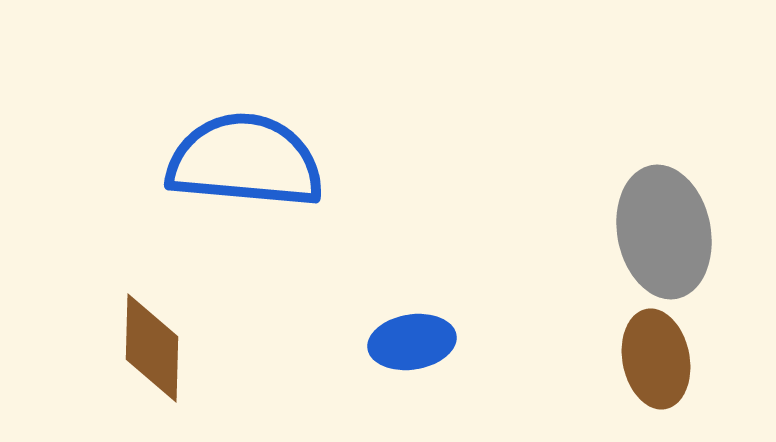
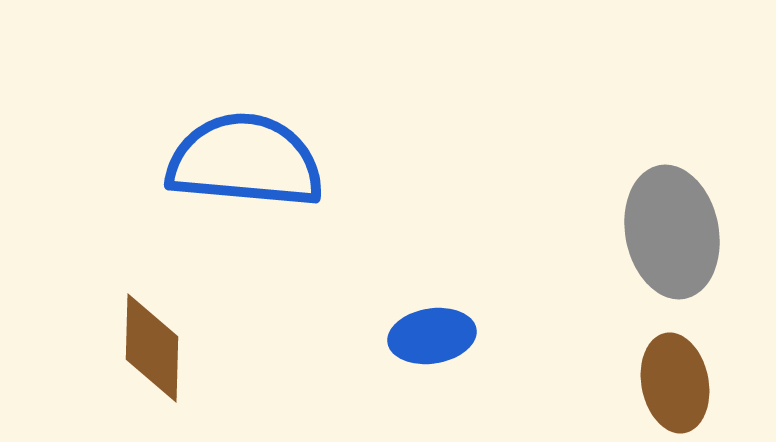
gray ellipse: moved 8 px right
blue ellipse: moved 20 px right, 6 px up
brown ellipse: moved 19 px right, 24 px down
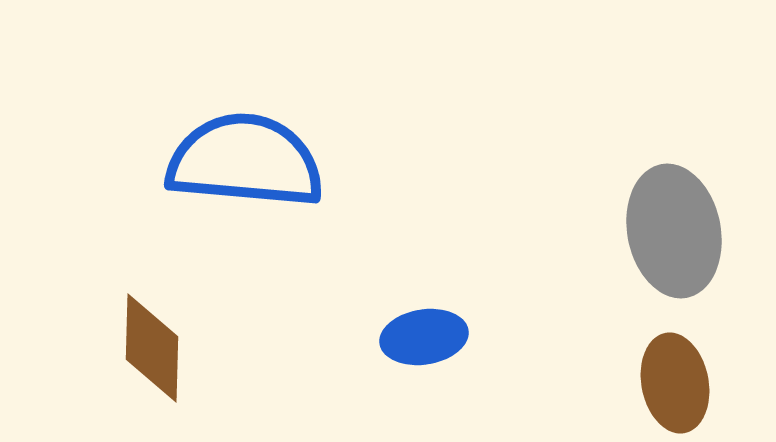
gray ellipse: moved 2 px right, 1 px up
blue ellipse: moved 8 px left, 1 px down
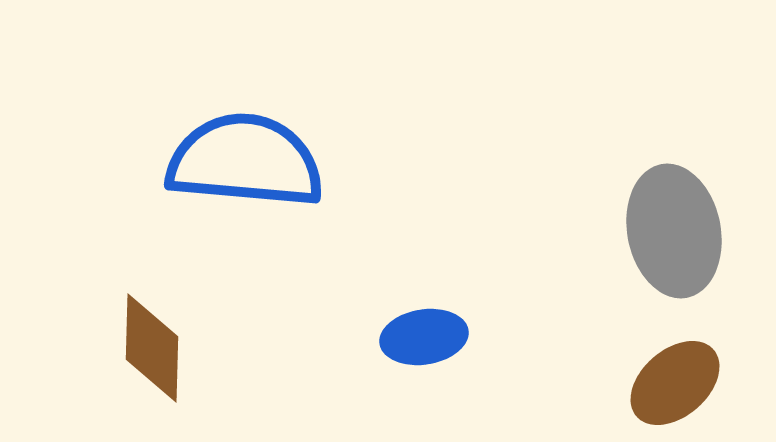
brown ellipse: rotated 60 degrees clockwise
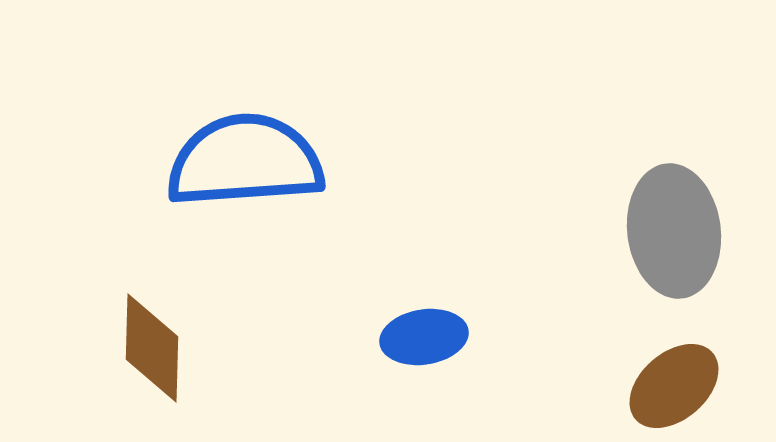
blue semicircle: rotated 9 degrees counterclockwise
gray ellipse: rotated 4 degrees clockwise
brown ellipse: moved 1 px left, 3 px down
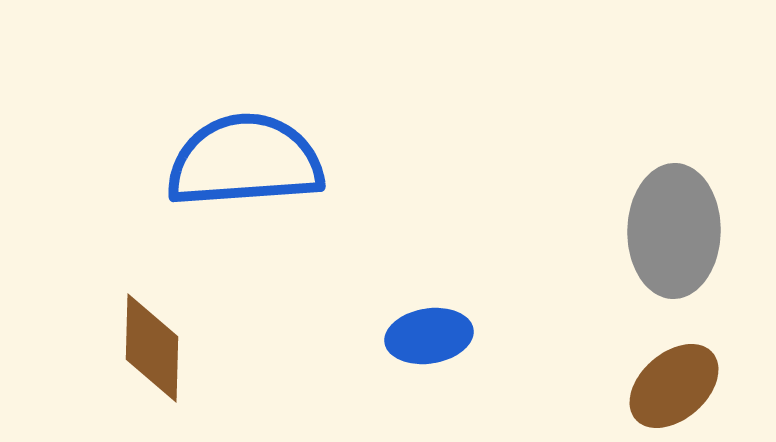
gray ellipse: rotated 8 degrees clockwise
blue ellipse: moved 5 px right, 1 px up
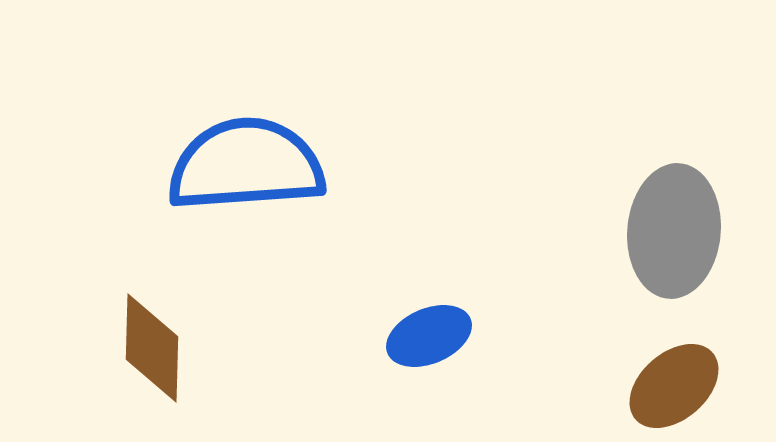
blue semicircle: moved 1 px right, 4 px down
gray ellipse: rotated 4 degrees clockwise
blue ellipse: rotated 14 degrees counterclockwise
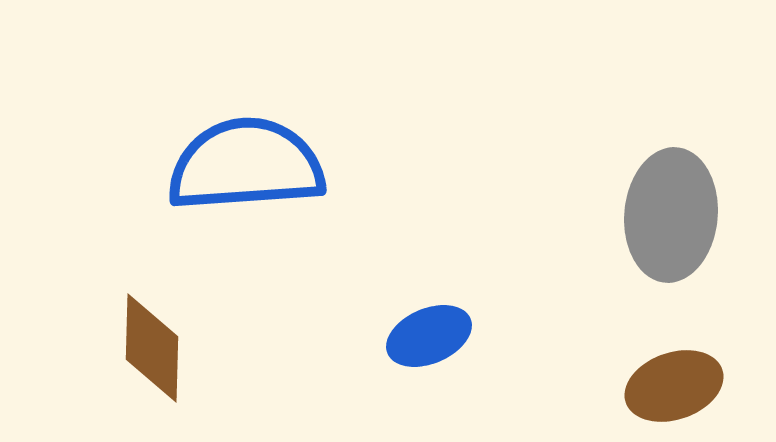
gray ellipse: moved 3 px left, 16 px up
brown ellipse: rotated 22 degrees clockwise
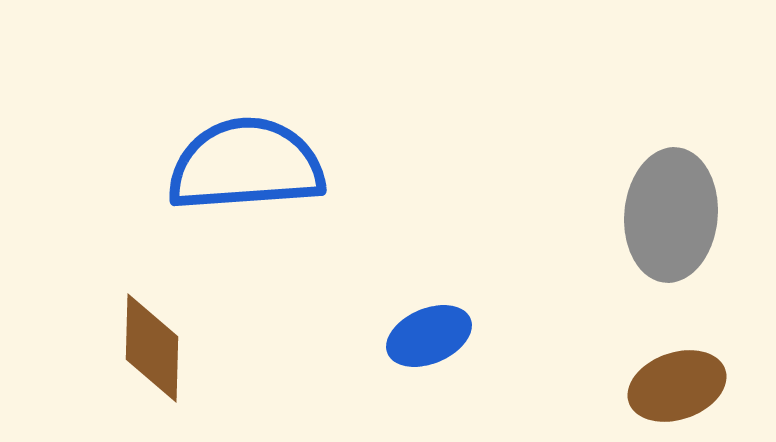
brown ellipse: moved 3 px right
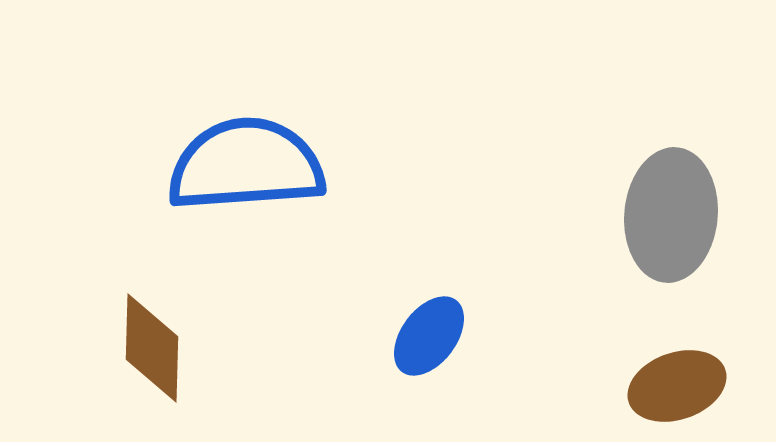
blue ellipse: rotated 30 degrees counterclockwise
